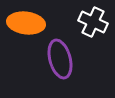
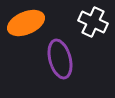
orange ellipse: rotated 30 degrees counterclockwise
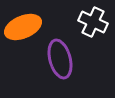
orange ellipse: moved 3 px left, 4 px down
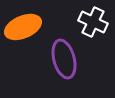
purple ellipse: moved 4 px right
